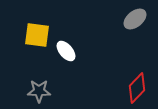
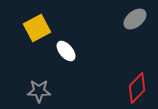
yellow square: moved 7 px up; rotated 36 degrees counterclockwise
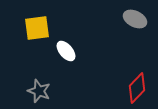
gray ellipse: rotated 65 degrees clockwise
yellow square: rotated 20 degrees clockwise
gray star: rotated 20 degrees clockwise
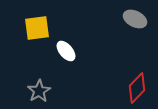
gray star: rotated 20 degrees clockwise
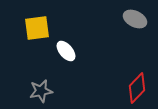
gray star: moved 2 px right; rotated 20 degrees clockwise
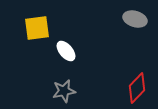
gray ellipse: rotated 10 degrees counterclockwise
gray star: moved 23 px right
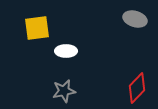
white ellipse: rotated 50 degrees counterclockwise
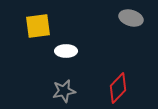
gray ellipse: moved 4 px left, 1 px up
yellow square: moved 1 px right, 2 px up
red diamond: moved 19 px left
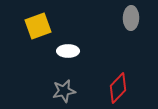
gray ellipse: rotated 75 degrees clockwise
yellow square: rotated 12 degrees counterclockwise
white ellipse: moved 2 px right
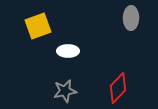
gray star: moved 1 px right
